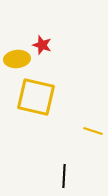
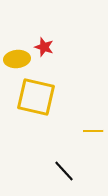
red star: moved 2 px right, 2 px down
yellow line: rotated 18 degrees counterclockwise
black line: moved 5 px up; rotated 45 degrees counterclockwise
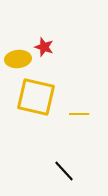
yellow ellipse: moved 1 px right
yellow line: moved 14 px left, 17 px up
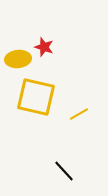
yellow line: rotated 30 degrees counterclockwise
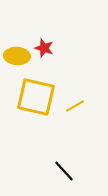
red star: moved 1 px down
yellow ellipse: moved 1 px left, 3 px up; rotated 10 degrees clockwise
yellow line: moved 4 px left, 8 px up
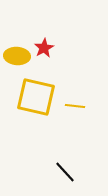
red star: rotated 24 degrees clockwise
yellow line: rotated 36 degrees clockwise
black line: moved 1 px right, 1 px down
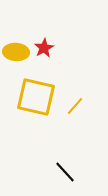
yellow ellipse: moved 1 px left, 4 px up
yellow line: rotated 54 degrees counterclockwise
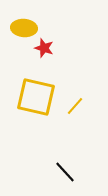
red star: rotated 24 degrees counterclockwise
yellow ellipse: moved 8 px right, 24 px up
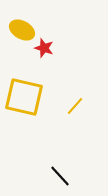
yellow ellipse: moved 2 px left, 2 px down; rotated 25 degrees clockwise
yellow square: moved 12 px left
black line: moved 5 px left, 4 px down
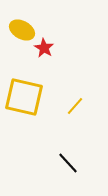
red star: rotated 12 degrees clockwise
black line: moved 8 px right, 13 px up
